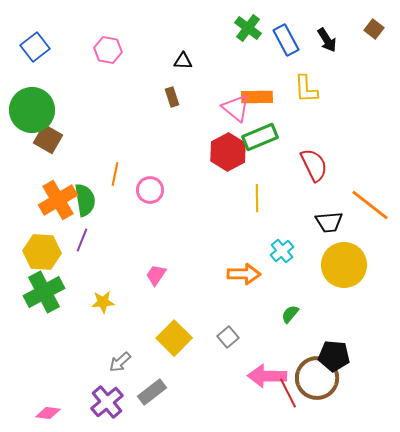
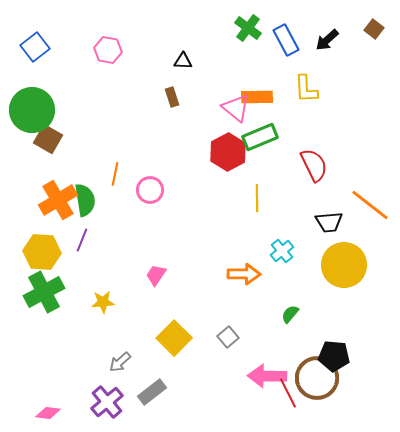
black arrow at (327, 40): rotated 80 degrees clockwise
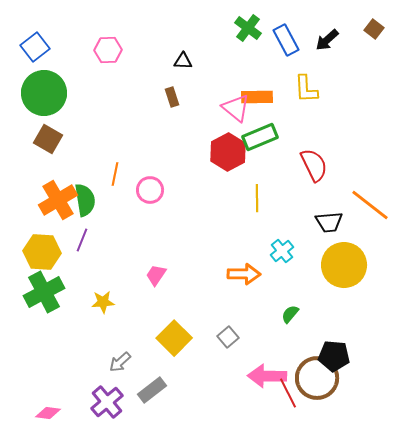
pink hexagon at (108, 50): rotated 12 degrees counterclockwise
green circle at (32, 110): moved 12 px right, 17 px up
gray rectangle at (152, 392): moved 2 px up
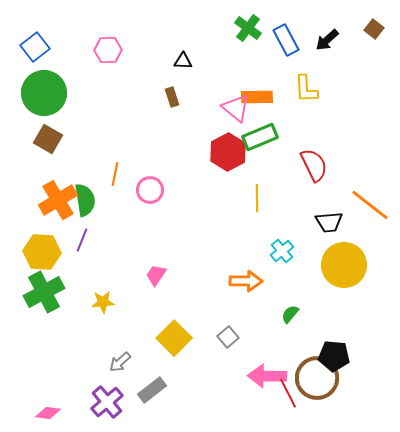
orange arrow at (244, 274): moved 2 px right, 7 px down
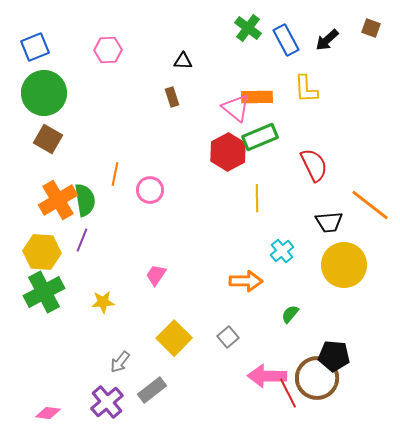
brown square at (374, 29): moved 3 px left, 1 px up; rotated 18 degrees counterclockwise
blue square at (35, 47): rotated 16 degrees clockwise
gray arrow at (120, 362): rotated 10 degrees counterclockwise
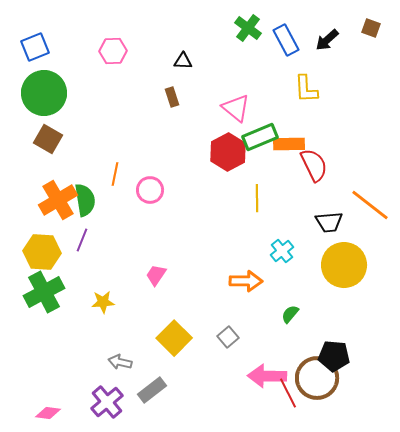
pink hexagon at (108, 50): moved 5 px right, 1 px down
orange rectangle at (257, 97): moved 32 px right, 47 px down
gray arrow at (120, 362): rotated 65 degrees clockwise
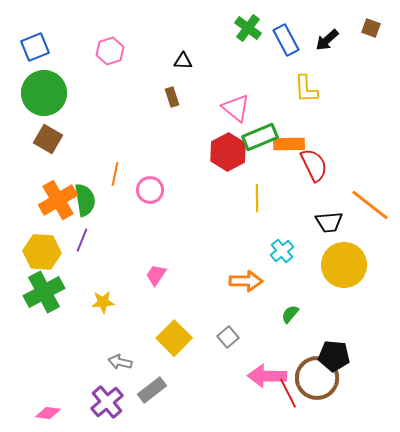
pink hexagon at (113, 51): moved 3 px left; rotated 16 degrees counterclockwise
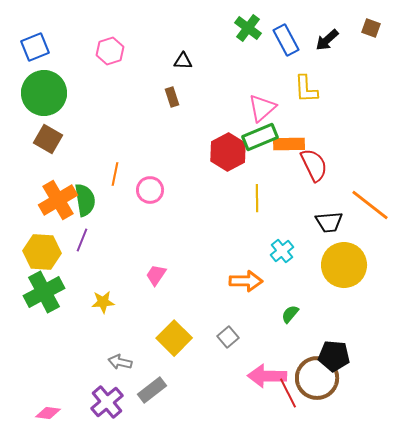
pink triangle at (236, 108): moved 26 px right; rotated 40 degrees clockwise
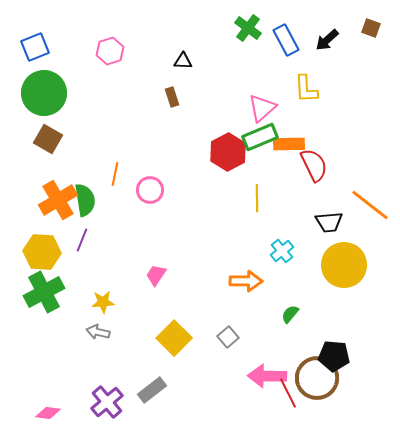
gray arrow at (120, 362): moved 22 px left, 30 px up
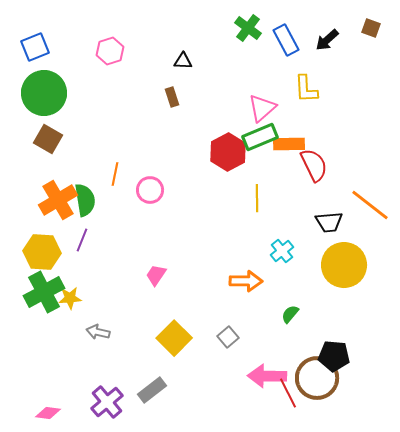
yellow star at (103, 302): moved 33 px left, 4 px up
